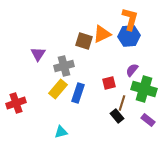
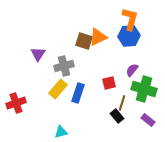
orange triangle: moved 4 px left, 3 px down
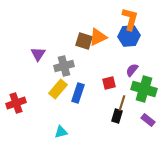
black rectangle: rotated 56 degrees clockwise
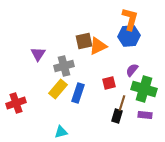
orange triangle: moved 9 px down
brown square: rotated 30 degrees counterclockwise
purple rectangle: moved 3 px left, 5 px up; rotated 32 degrees counterclockwise
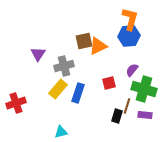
brown line: moved 5 px right, 3 px down
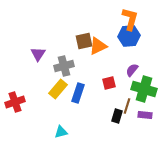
red cross: moved 1 px left, 1 px up
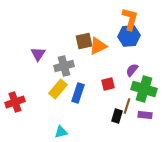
red square: moved 1 px left, 1 px down
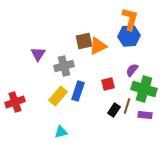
yellow rectangle: moved 7 px down
blue rectangle: moved 2 px up
black rectangle: moved 3 px left, 6 px up; rotated 16 degrees clockwise
